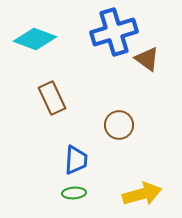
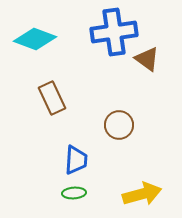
blue cross: rotated 9 degrees clockwise
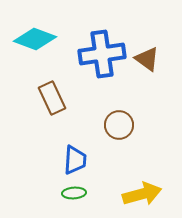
blue cross: moved 12 px left, 22 px down
blue trapezoid: moved 1 px left
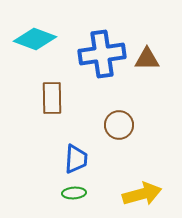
brown triangle: rotated 36 degrees counterclockwise
brown rectangle: rotated 24 degrees clockwise
blue trapezoid: moved 1 px right, 1 px up
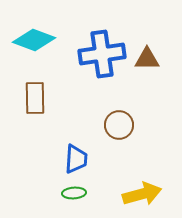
cyan diamond: moved 1 px left, 1 px down
brown rectangle: moved 17 px left
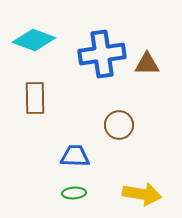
brown triangle: moved 5 px down
blue trapezoid: moved 1 px left, 3 px up; rotated 92 degrees counterclockwise
yellow arrow: rotated 24 degrees clockwise
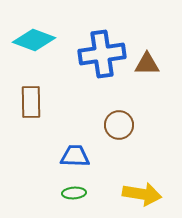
brown rectangle: moved 4 px left, 4 px down
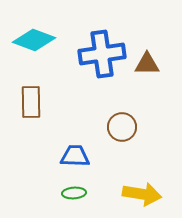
brown circle: moved 3 px right, 2 px down
